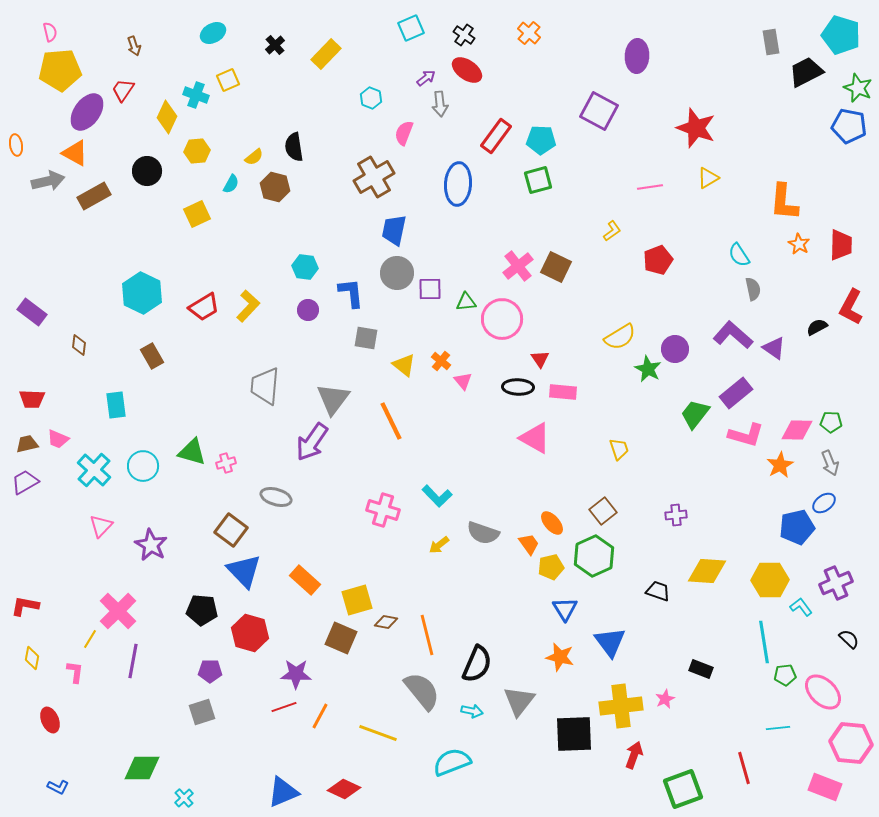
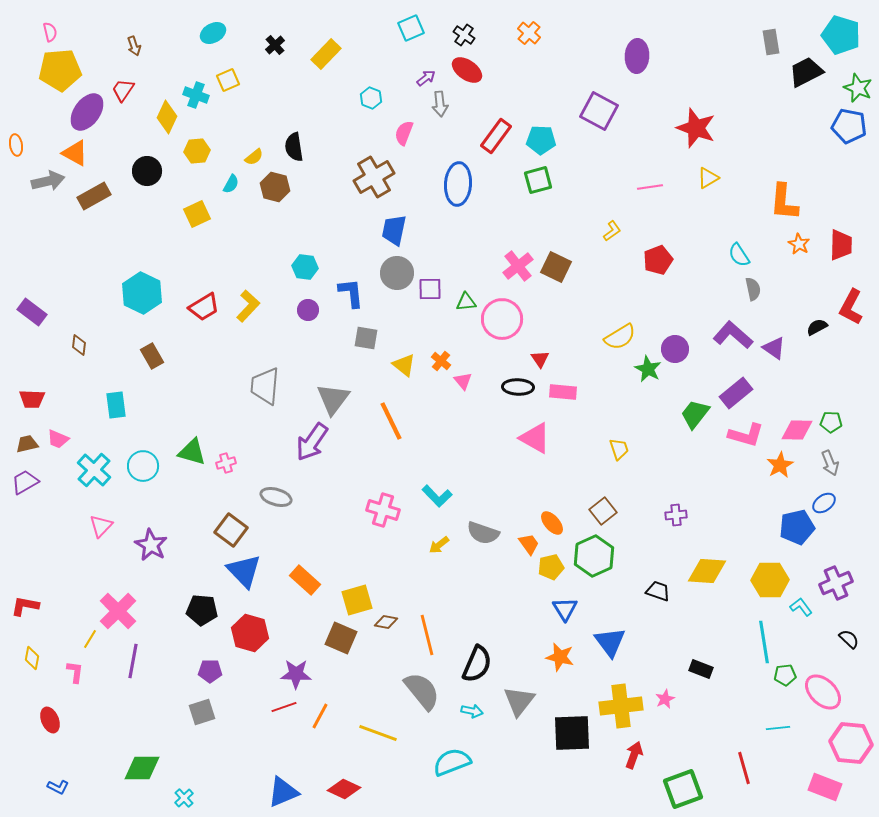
black square at (574, 734): moved 2 px left, 1 px up
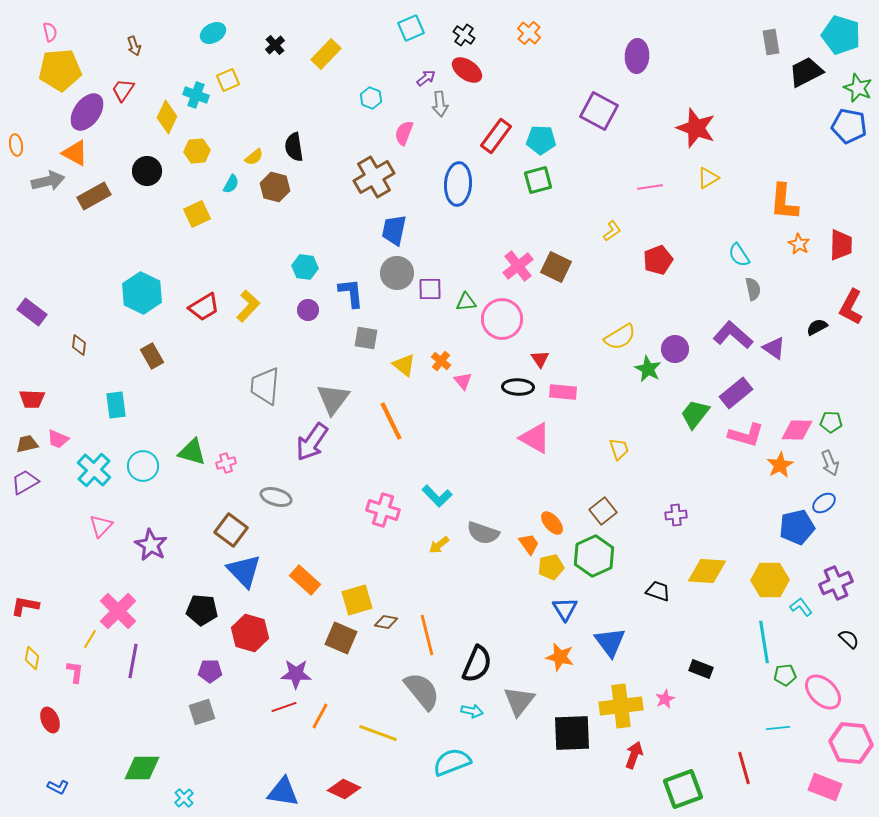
blue triangle at (283, 792): rotated 32 degrees clockwise
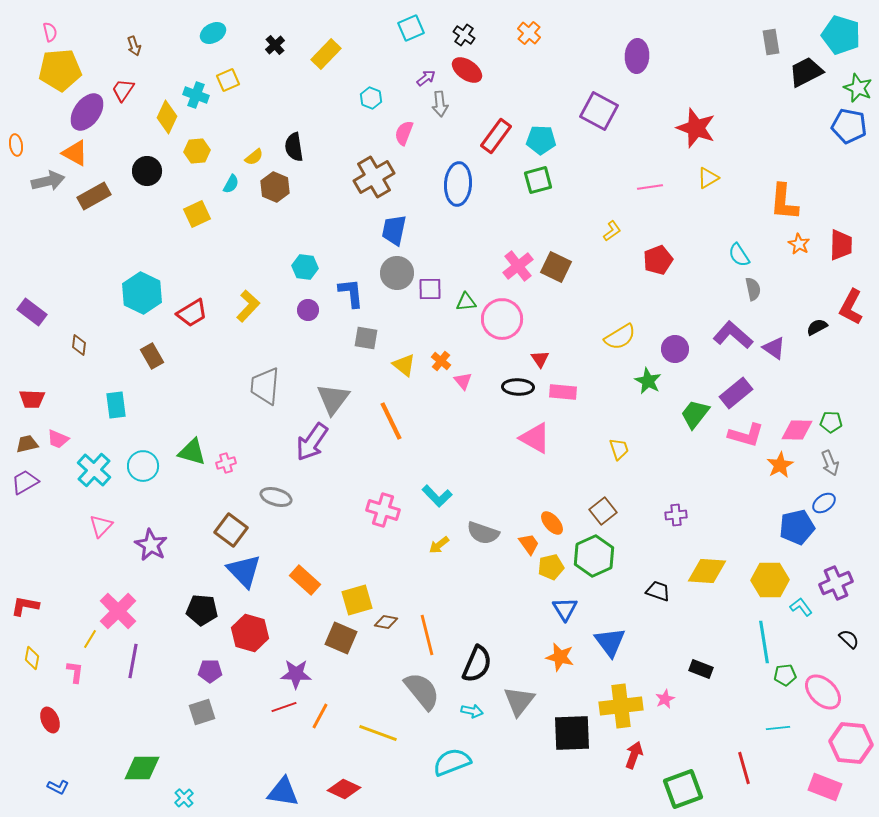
brown hexagon at (275, 187): rotated 8 degrees clockwise
red trapezoid at (204, 307): moved 12 px left, 6 px down
green star at (648, 369): moved 12 px down
